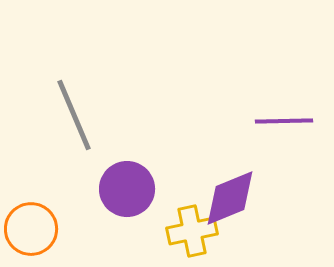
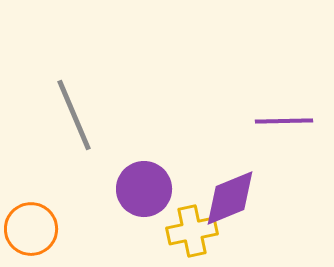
purple circle: moved 17 px right
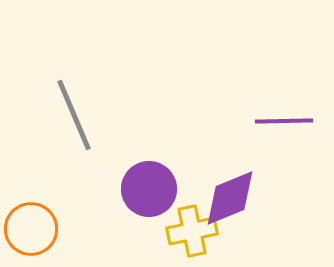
purple circle: moved 5 px right
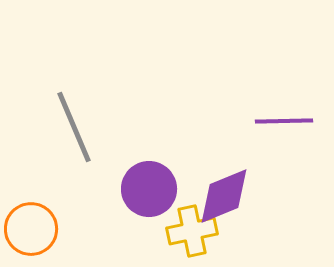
gray line: moved 12 px down
purple diamond: moved 6 px left, 2 px up
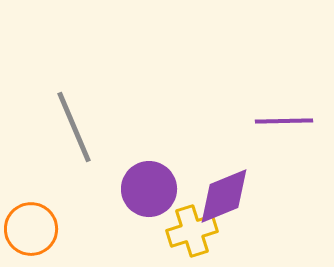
yellow cross: rotated 6 degrees counterclockwise
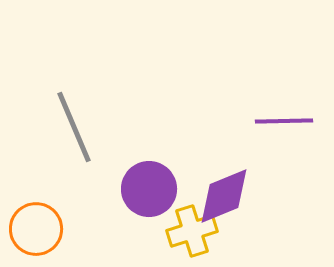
orange circle: moved 5 px right
